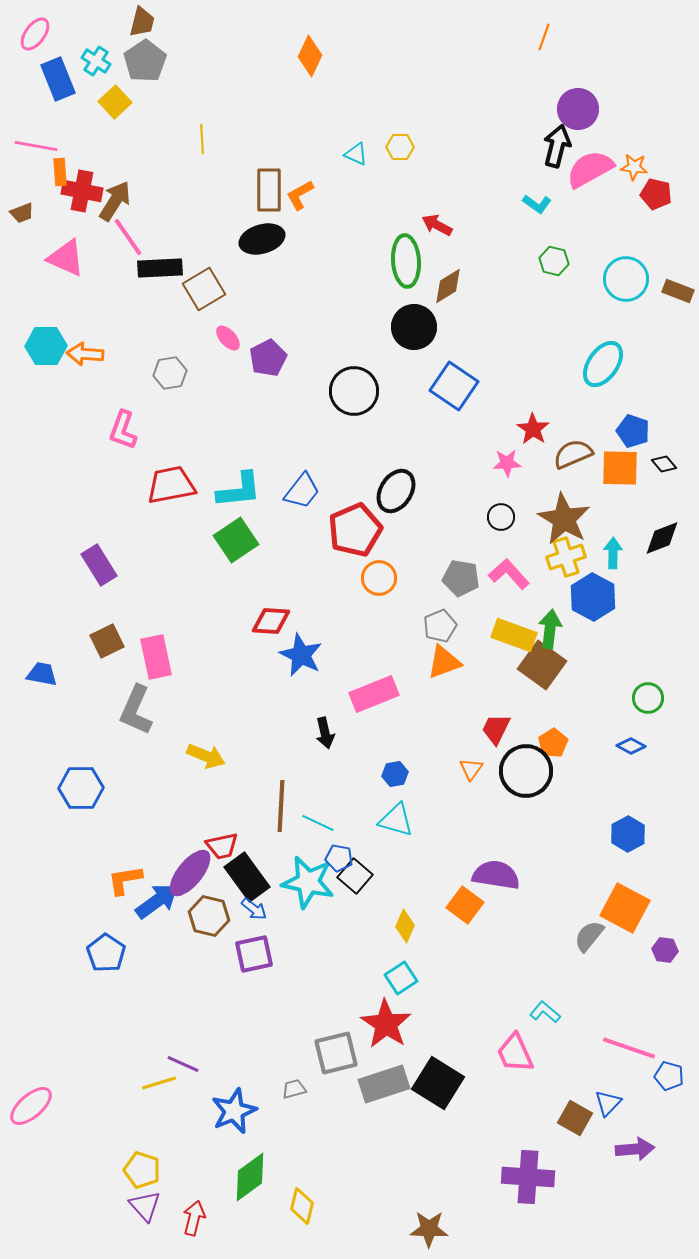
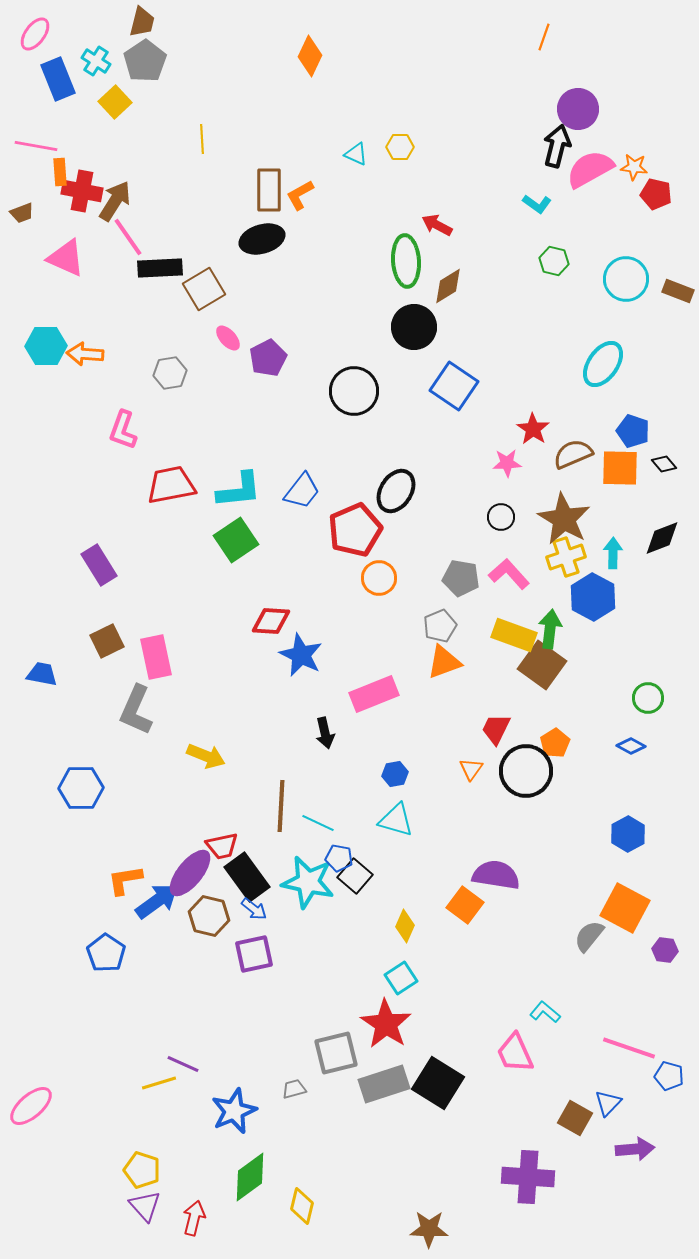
orange pentagon at (553, 743): moved 2 px right
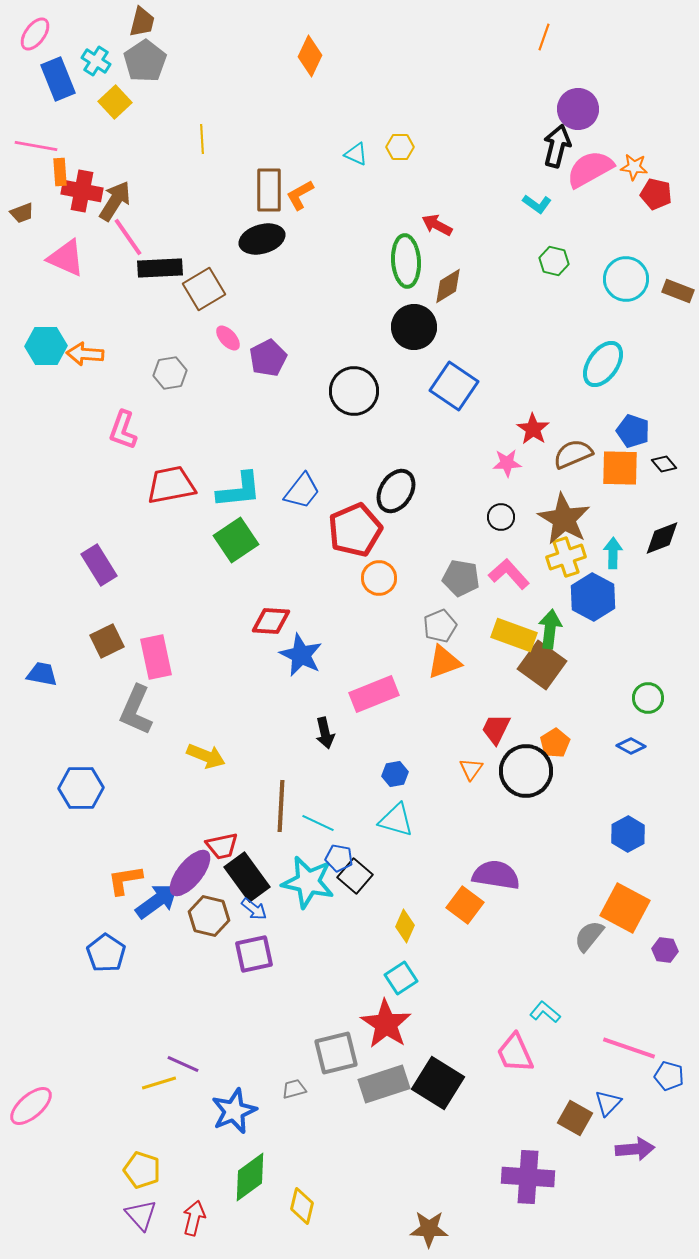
purple triangle at (145, 1206): moved 4 px left, 9 px down
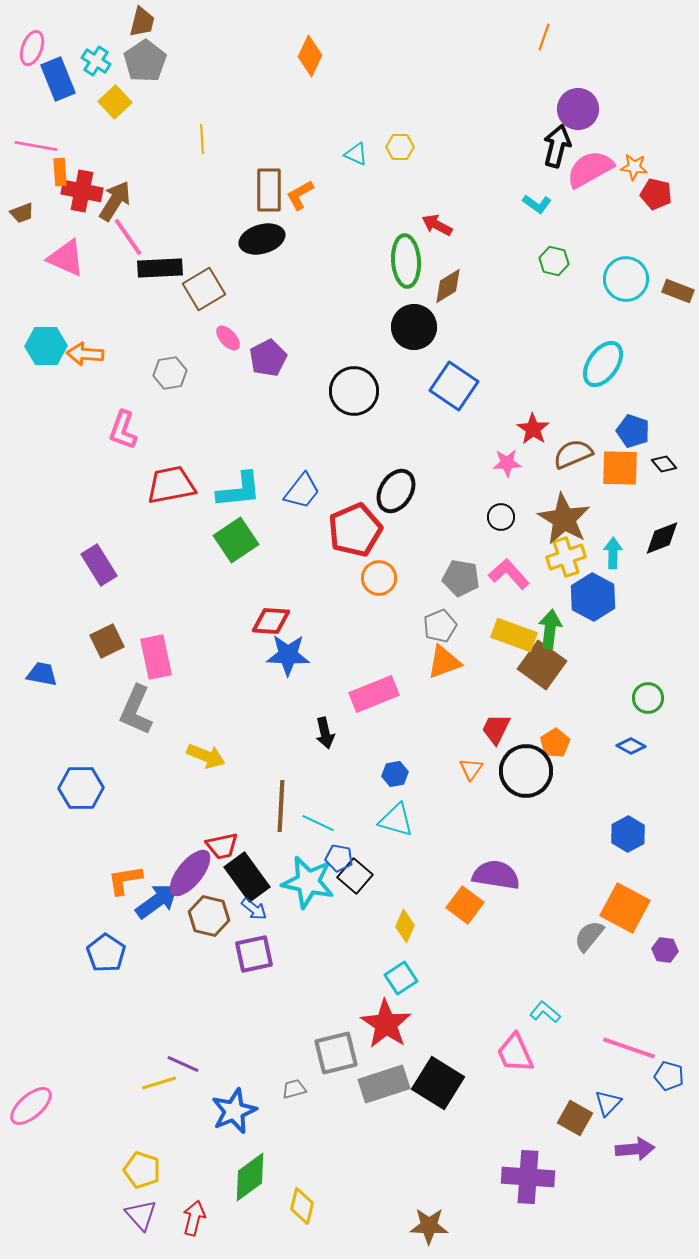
pink ellipse at (35, 34): moved 3 px left, 14 px down; rotated 16 degrees counterclockwise
blue star at (301, 655): moved 13 px left; rotated 24 degrees counterclockwise
brown star at (429, 1229): moved 3 px up
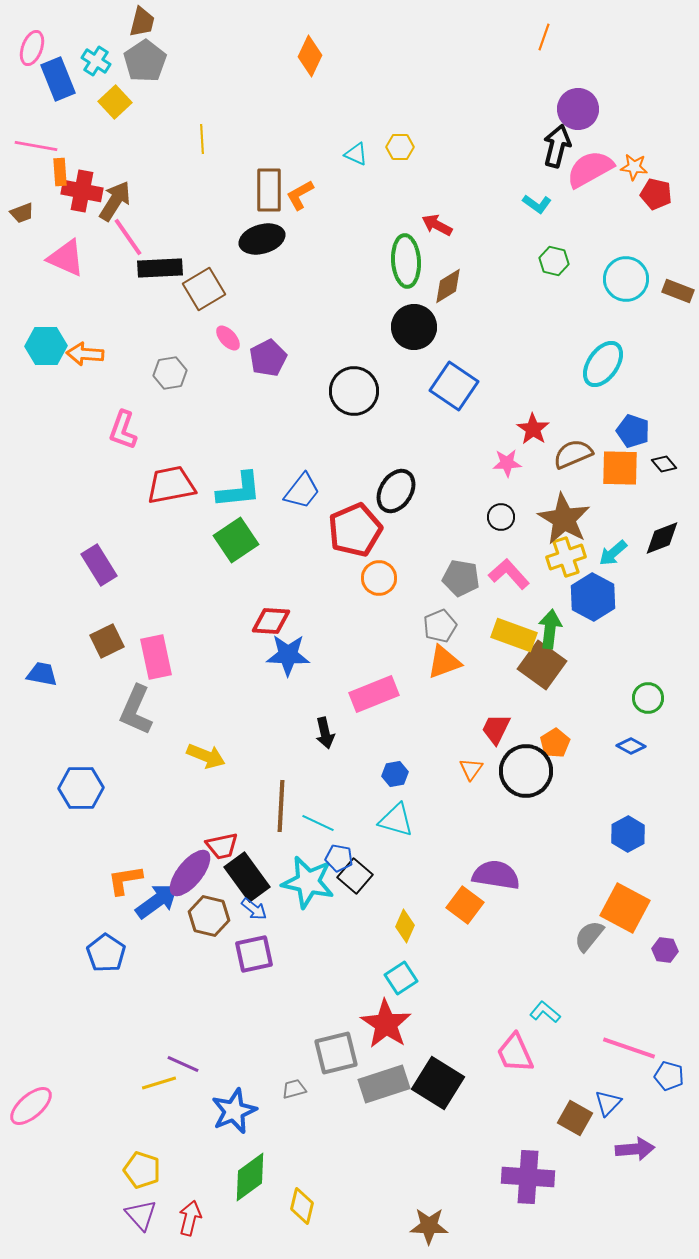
cyan arrow at (613, 553): rotated 132 degrees counterclockwise
red arrow at (194, 1218): moved 4 px left
